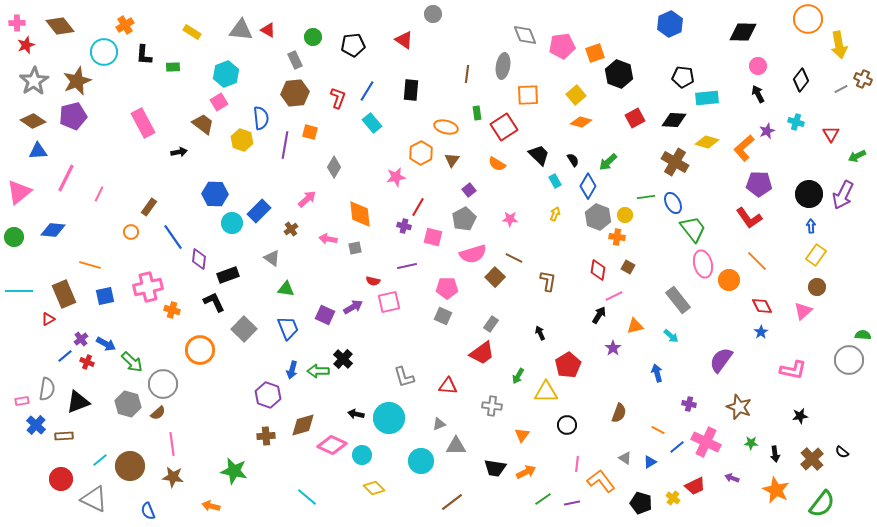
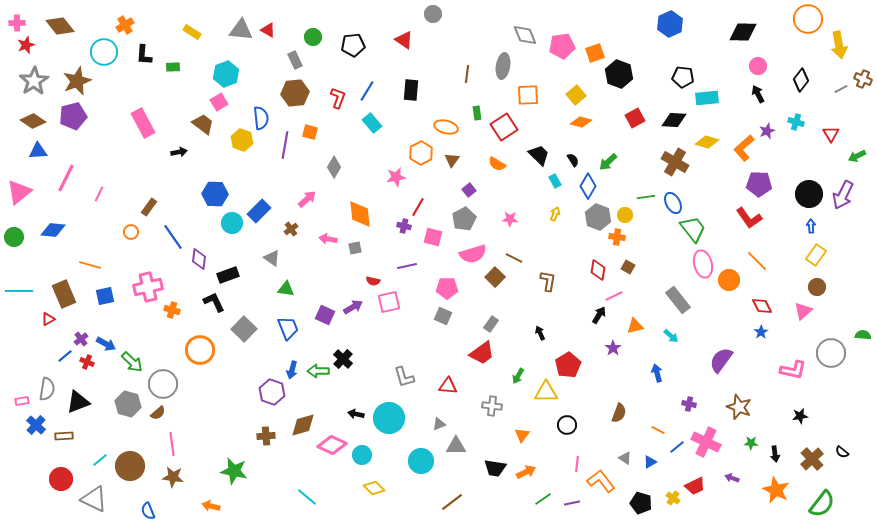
gray circle at (849, 360): moved 18 px left, 7 px up
purple hexagon at (268, 395): moved 4 px right, 3 px up
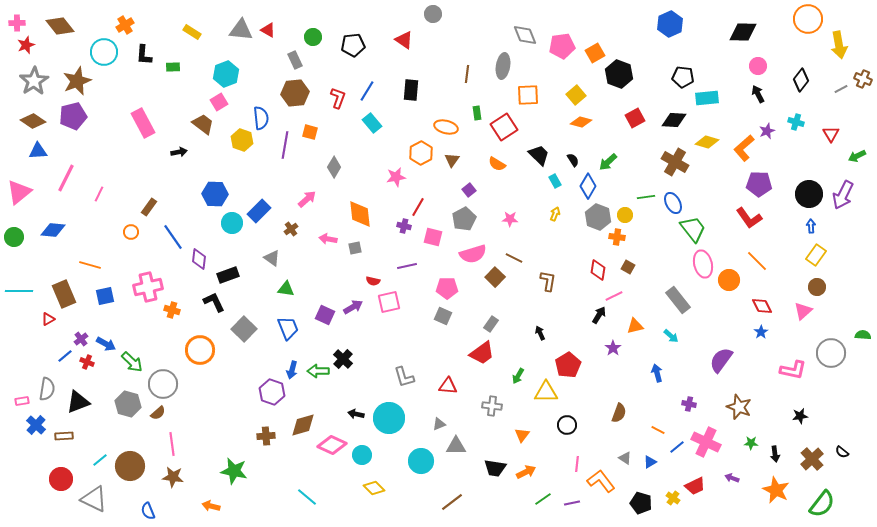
orange square at (595, 53): rotated 12 degrees counterclockwise
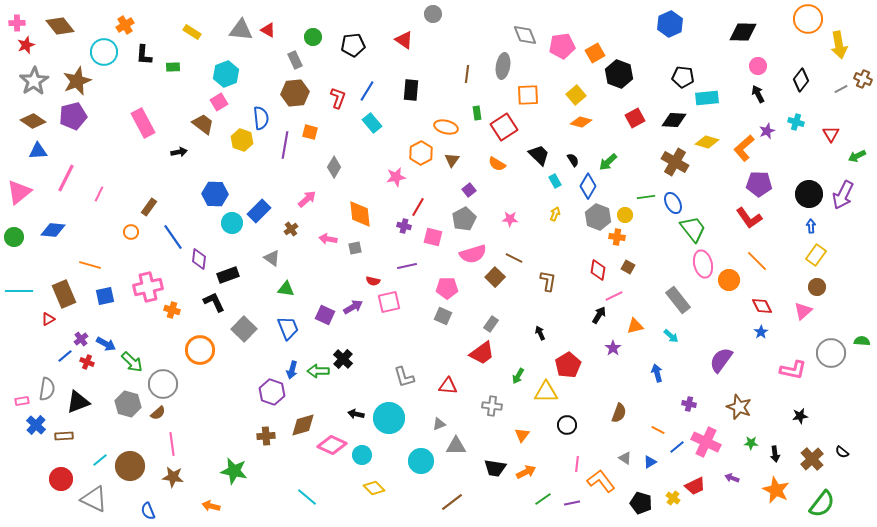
green semicircle at (863, 335): moved 1 px left, 6 px down
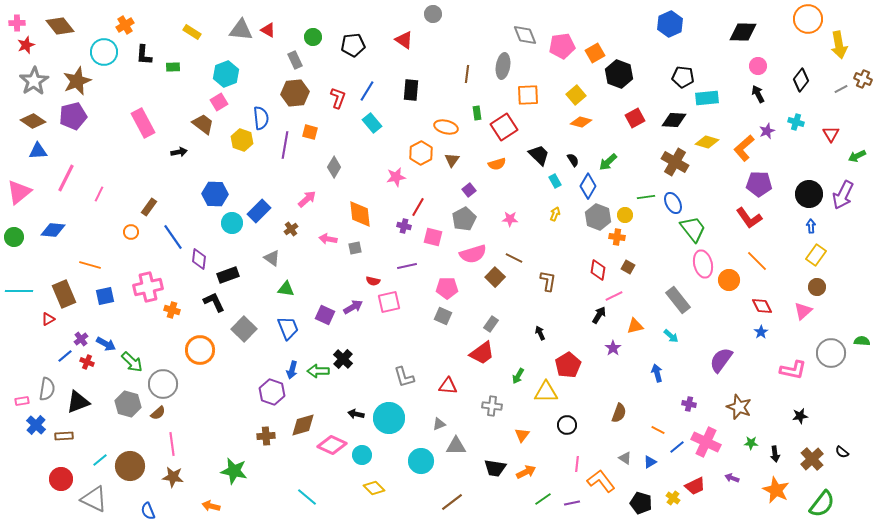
orange semicircle at (497, 164): rotated 48 degrees counterclockwise
